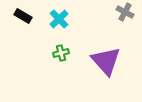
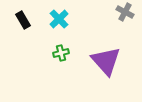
black rectangle: moved 4 px down; rotated 30 degrees clockwise
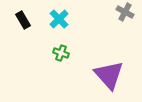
green cross: rotated 35 degrees clockwise
purple triangle: moved 3 px right, 14 px down
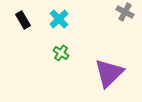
green cross: rotated 14 degrees clockwise
purple triangle: moved 2 px up; rotated 28 degrees clockwise
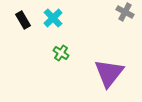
cyan cross: moved 6 px left, 1 px up
purple triangle: rotated 8 degrees counterclockwise
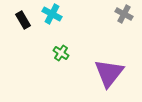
gray cross: moved 1 px left, 2 px down
cyan cross: moved 1 px left, 4 px up; rotated 18 degrees counterclockwise
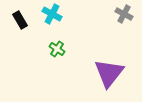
black rectangle: moved 3 px left
green cross: moved 4 px left, 4 px up
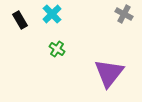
cyan cross: rotated 18 degrees clockwise
